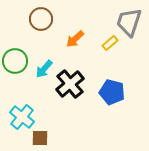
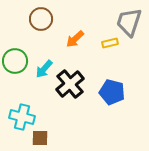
yellow rectangle: rotated 28 degrees clockwise
cyan cross: rotated 25 degrees counterclockwise
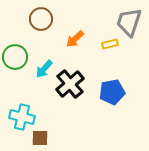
yellow rectangle: moved 1 px down
green circle: moved 4 px up
blue pentagon: rotated 25 degrees counterclockwise
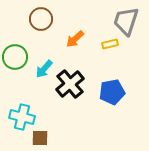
gray trapezoid: moved 3 px left, 1 px up
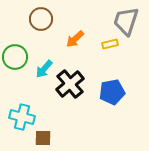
brown square: moved 3 px right
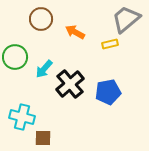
gray trapezoid: moved 2 px up; rotated 32 degrees clockwise
orange arrow: moved 7 px up; rotated 72 degrees clockwise
blue pentagon: moved 4 px left
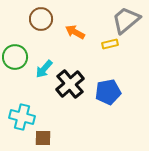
gray trapezoid: moved 1 px down
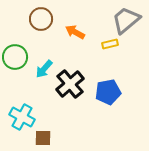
cyan cross: rotated 15 degrees clockwise
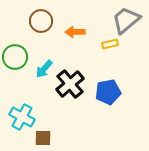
brown circle: moved 2 px down
orange arrow: rotated 30 degrees counterclockwise
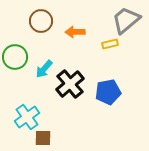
cyan cross: moved 5 px right; rotated 25 degrees clockwise
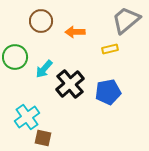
yellow rectangle: moved 5 px down
brown square: rotated 12 degrees clockwise
